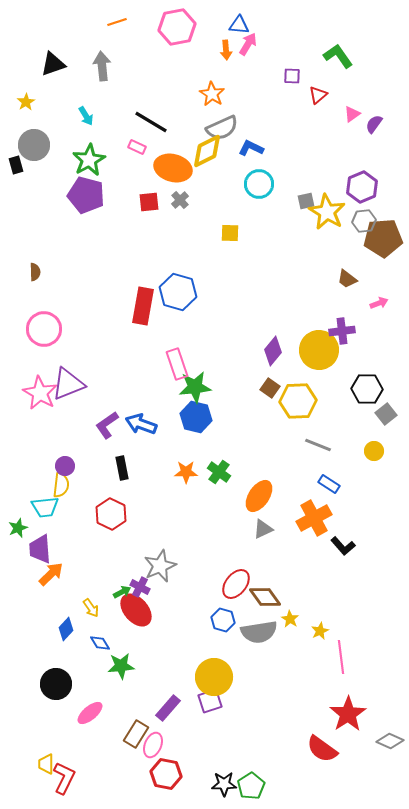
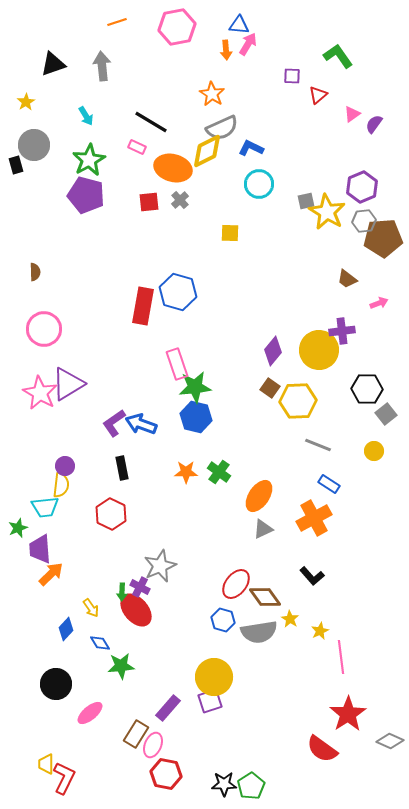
purple triangle at (68, 384): rotated 9 degrees counterclockwise
purple L-shape at (107, 425): moved 7 px right, 2 px up
black L-shape at (343, 546): moved 31 px left, 30 px down
green arrow at (122, 592): rotated 120 degrees clockwise
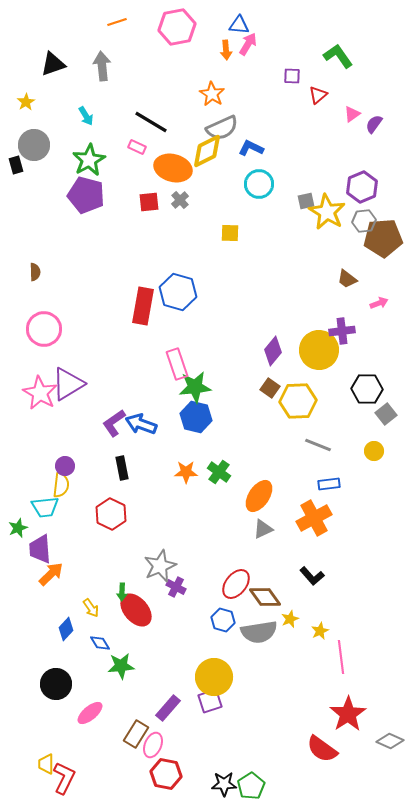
blue rectangle at (329, 484): rotated 40 degrees counterclockwise
purple cross at (140, 587): moved 36 px right
yellow star at (290, 619): rotated 18 degrees clockwise
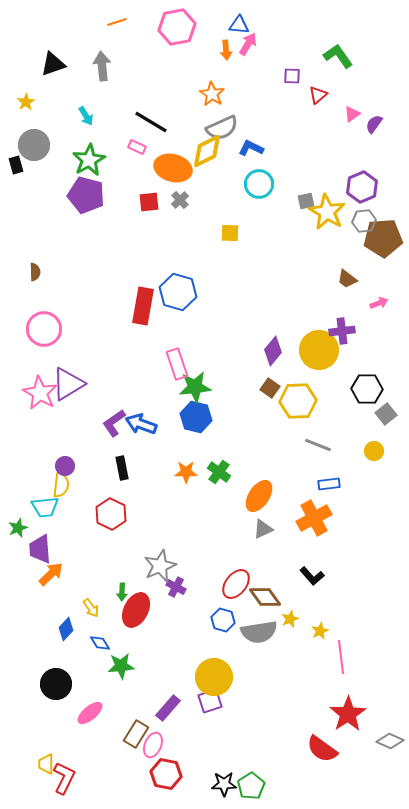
red ellipse at (136, 610): rotated 68 degrees clockwise
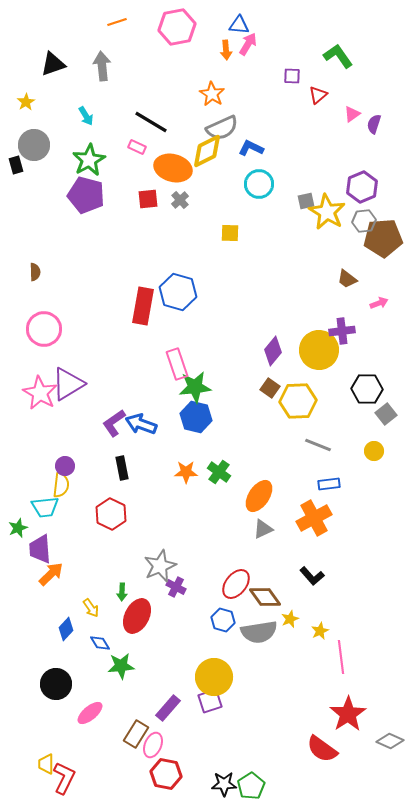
purple semicircle at (374, 124): rotated 18 degrees counterclockwise
red square at (149, 202): moved 1 px left, 3 px up
red ellipse at (136, 610): moved 1 px right, 6 px down
